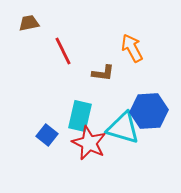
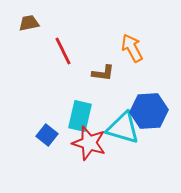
red star: rotated 8 degrees counterclockwise
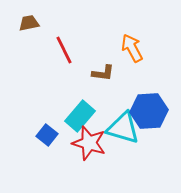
red line: moved 1 px right, 1 px up
cyan rectangle: rotated 28 degrees clockwise
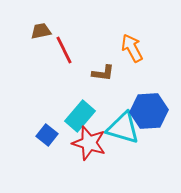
brown trapezoid: moved 12 px right, 8 px down
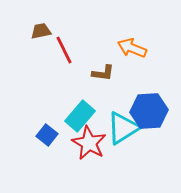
orange arrow: rotated 40 degrees counterclockwise
cyan triangle: rotated 48 degrees counterclockwise
red star: rotated 12 degrees clockwise
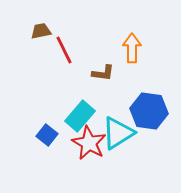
orange arrow: rotated 68 degrees clockwise
blue hexagon: rotated 12 degrees clockwise
cyan triangle: moved 5 px left, 5 px down
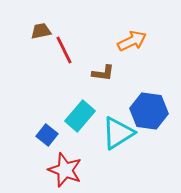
orange arrow: moved 7 px up; rotated 64 degrees clockwise
red star: moved 24 px left, 27 px down; rotated 8 degrees counterclockwise
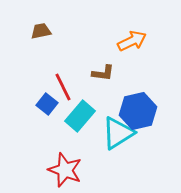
red line: moved 1 px left, 37 px down
blue hexagon: moved 11 px left; rotated 21 degrees counterclockwise
blue square: moved 31 px up
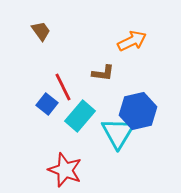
brown trapezoid: rotated 65 degrees clockwise
cyan triangle: rotated 27 degrees counterclockwise
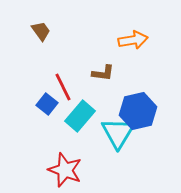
orange arrow: moved 1 px right, 1 px up; rotated 16 degrees clockwise
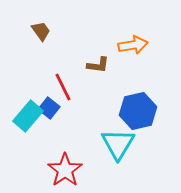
orange arrow: moved 5 px down
brown L-shape: moved 5 px left, 8 px up
blue square: moved 2 px right, 4 px down
cyan rectangle: moved 52 px left
cyan triangle: moved 11 px down
red star: rotated 16 degrees clockwise
